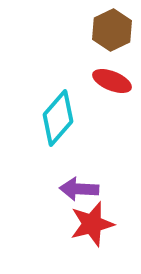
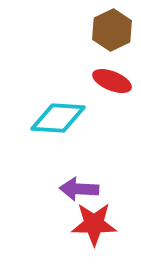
cyan diamond: rotated 52 degrees clockwise
red star: moved 2 px right; rotated 15 degrees clockwise
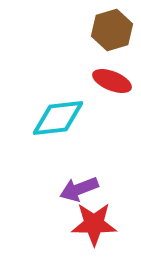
brown hexagon: rotated 9 degrees clockwise
cyan diamond: rotated 10 degrees counterclockwise
purple arrow: rotated 24 degrees counterclockwise
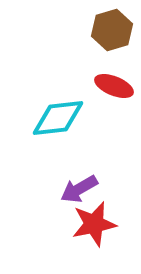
red ellipse: moved 2 px right, 5 px down
purple arrow: rotated 9 degrees counterclockwise
red star: rotated 12 degrees counterclockwise
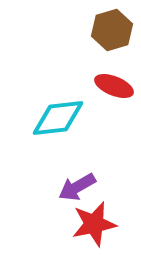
purple arrow: moved 2 px left, 2 px up
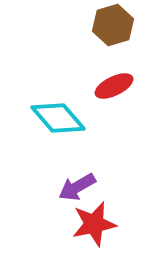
brown hexagon: moved 1 px right, 5 px up
red ellipse: rotated 48 degrees counterclockwise
cyan diamond: rotated 56 degrees clockwise
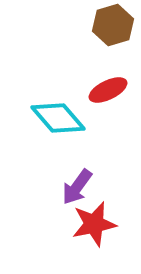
red ellipse: moved 6 px left, 4 px down
purple arrow: rotated 24 degrees counterclockwise
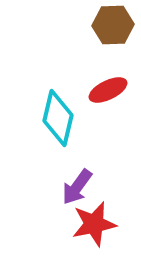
brown hexagon: rotated 15 degrees clockwise
cyan diamond: rotated 54 degrees clockwise
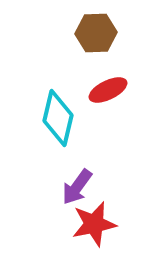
brown hexagon: moved 17 px left, 8 px down
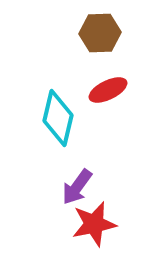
brown hexagon: moved 4 px right
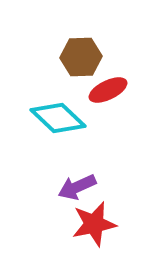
brown hexagon: moved 19 px left, 24 px down
cyan diamond: rotated 60 degrees counterclockwise
purple arrow: rotated 30 degrees clockwise
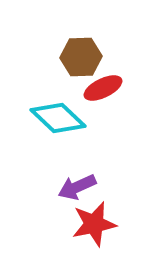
red ellipse: moved 5 px left, 2 px up
